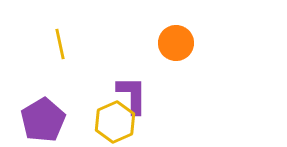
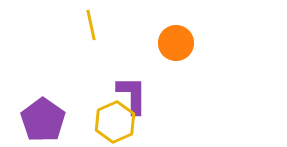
yellow line: moved 31 px right, 19 px up
purple pentagon: rotated 6 degrees counterclockwise
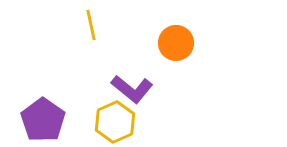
purple L-shape: moved 6 px up; rotated 129 degrees clockwise
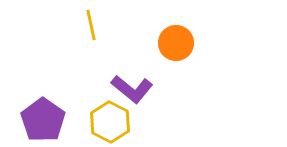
yellow hexagon: moved 5 px left; rotated 9 degrees counterclockwise
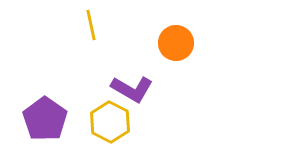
purple L-shape: rotated 9 degrees counterclockwise
purple pentagon: moved 2 px right, 1 px up
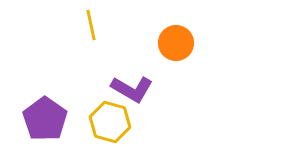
yellow hexagon: rotated 12 degrees counterclockwise
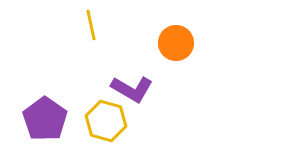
yellow hexagon: moved 4 px left, 1 px up
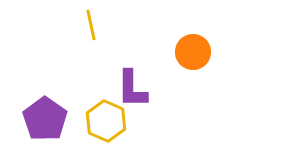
orange circle: moved 17 px right, 9 px down
purple L-shape: rotated 60 degrees clockwise
yellow hexagon: rotated 9 degrees clockwise
